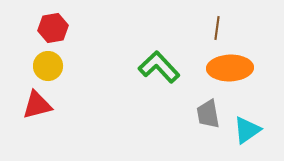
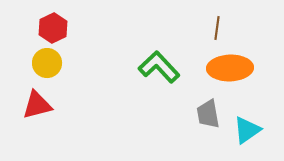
red hexagon: rotated 16 degrees counterclockwise
yellow circle: moved 1 px left, 3 px up
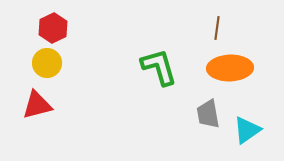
green L-shape: rotated 27 degrees clockwise
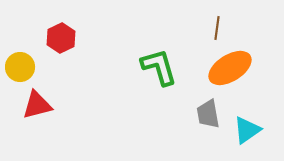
red hexagon: moved 8 px right, 10 px down
yellow circle: moved 27 px left, 4 px down
orange ellipse: rotated 30 degrees counterclockwise
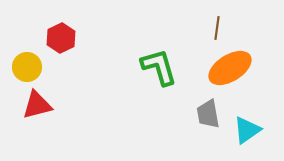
yellow circle: moved 7 px right
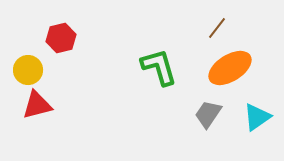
brown line: rotated 30 degrees clockwise
red hexagon: rotated 12 degrees clockwise
yellow circle: moved 1 px right, 3 px down
gray trapezoid: rotated 44 degrees clockwise
cyan triangle: moved 10 px right, 13 px up
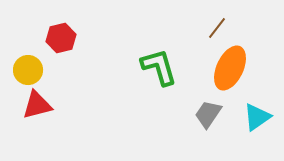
orange ellipse: rotated 33 degrees counterclockwise
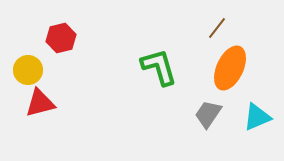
red triangle: moved 3 px right, 2 px up
cyan triangle: rotated 12 degrees clockwise
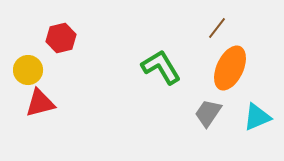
green L-shape: moved 2 px right; rotated 15 degrees counterclockwise
gray trapezoid: moved 1 px up
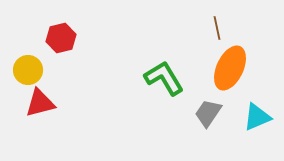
brown line: rotated 50 degrees counterclockwise
green L-shape: moved 3 px right, 11 px down
